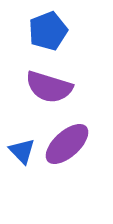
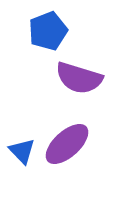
purple semicircle: moved 30 px right, 9 px up
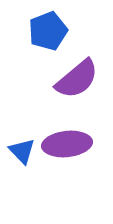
purple semicircle: moved 2 px left, 1 px down; rotated 57 degrees counterclockwise
purple ellipse: rotated 36 degrees clockwise
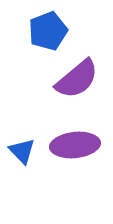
purple ellipse: moved 8 px right, 1 px down
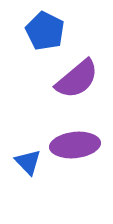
blue pentagon: moved 3 px left; rotated 24 degrees counterclockwise
blue triangle: moved 6 px right, 11 px down
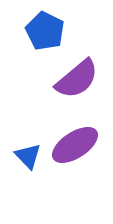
purple ellipse: rotated 27 degrees counterclockwise
blue triangle: moved 6 px up
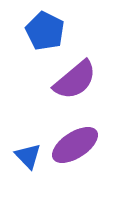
purple semicircle: moved 2 px left, 1 px down
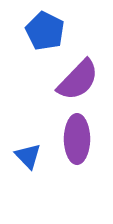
purple semicircle: moved 3 px right; rotated 6 degrees counterclockwise
purple ellipse: moved 2 px right, 6 px up; rotated 57 degrees counterclockwise
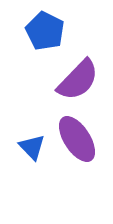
purple ellipse: rotated 33 degrees counterclockwise
blue triangle: moved 4 px right, 9 px up
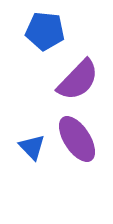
blue pentagon: rotated 21 degrees counterclockwise
